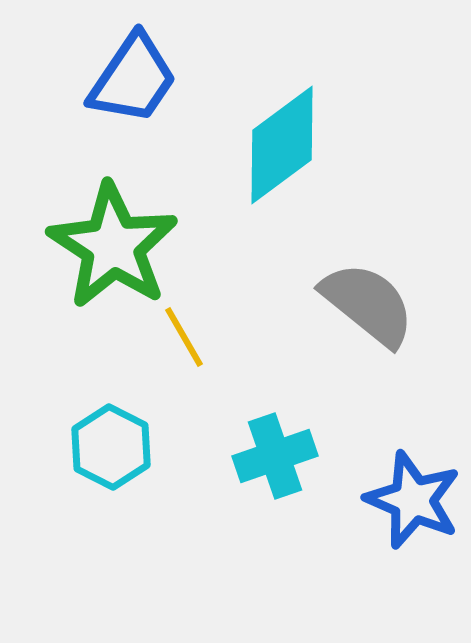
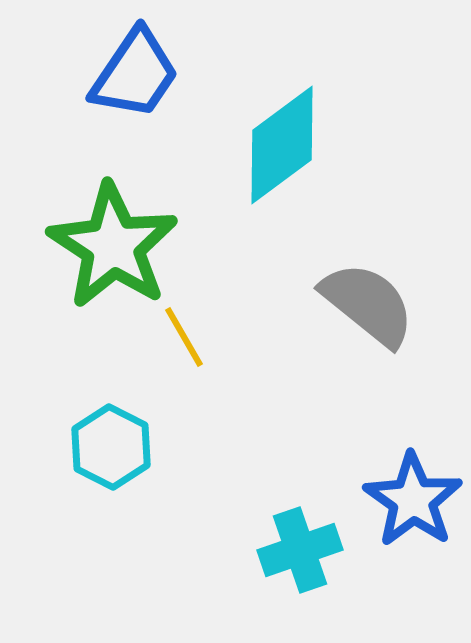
blue trapezoid: moved 2 px right, 5 px up
cyan cross: moved 25 px right, 94 px down
blue star: rotated 12 degrees clockwise
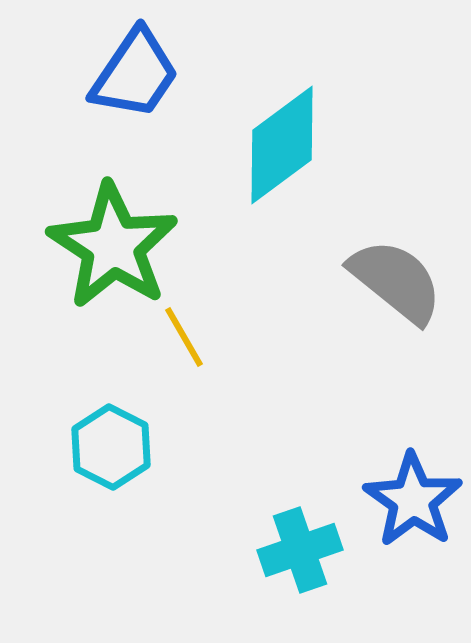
gray semicircle: moved 28 px right, 23 px up
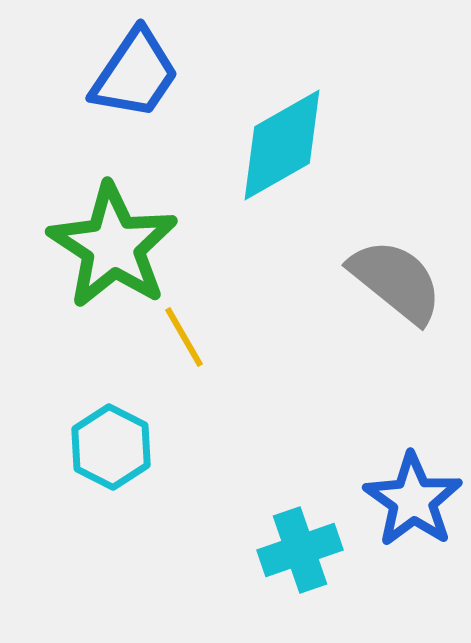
cyan diamond: rotated 7 degrees clockwise
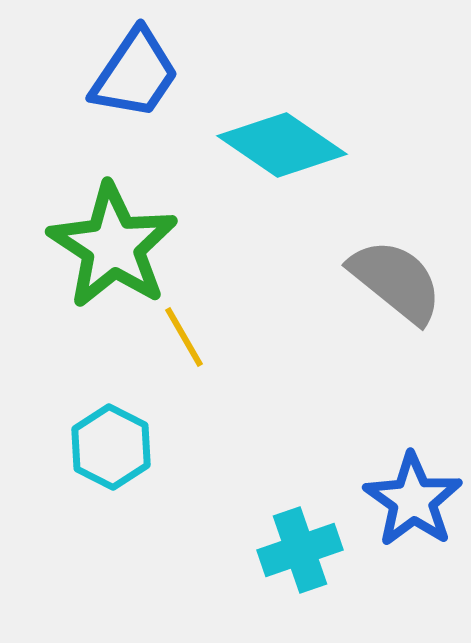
cyan diamond: rotated 64 degrees clockwise
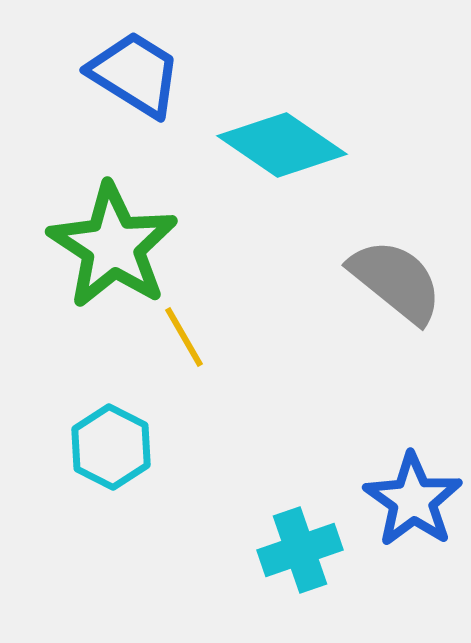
blue trapezoid: rotated 92 degrees counterclockwise
